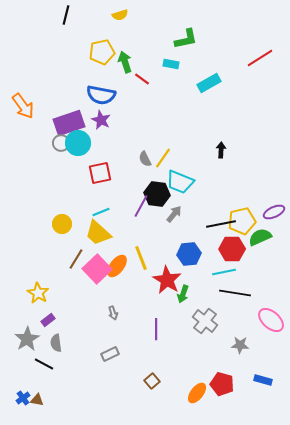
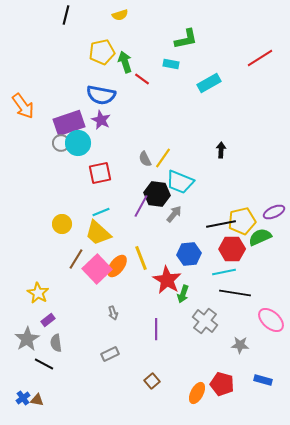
orange ellipse at (197, 393): rotated 10 degrees counterclockwise
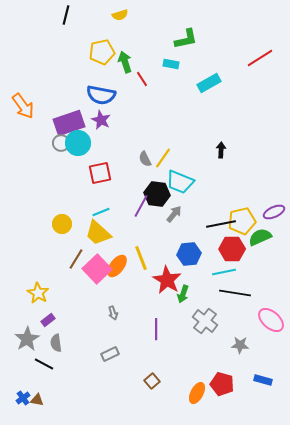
red line at (142, 79): rotated 21 degrees clockwise
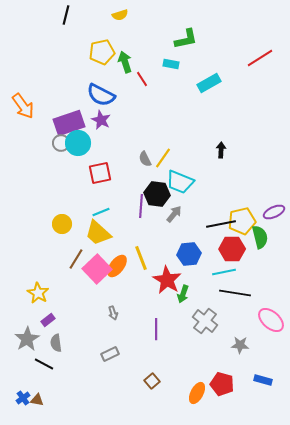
blue semicircle at (101, 95): rotated 16 degrees clockwise
purple line at (141, 206): rotated 25 degrees counterclockwise
green semicircle at (260, 237): rotated 100 degrees clockwise
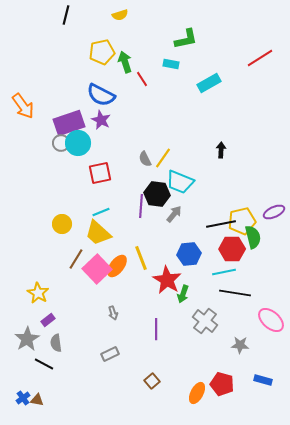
green semicircle at (260, 237): moved 7 px left
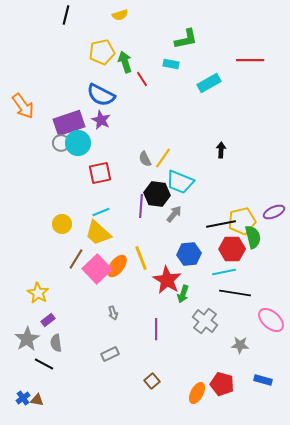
red line at (260, 58): moved 10 px left, 2 px down; rotated 32 degrees clockwise
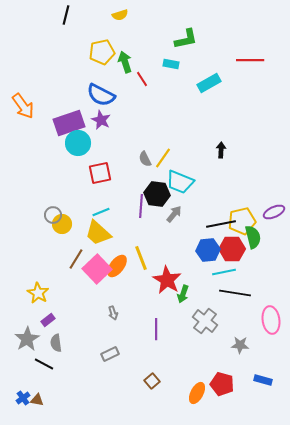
gray circle at (61, 143): moved 8 px left, 72 px down
blue hexagon at (189, 254): moved 19 px right, 4 px up
pink ellipse at (271, 320): rotated 40 degrees clockwise
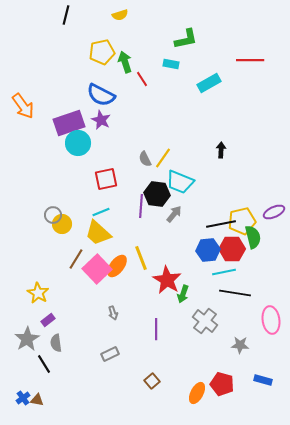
red square at (100, 173): moved 6 px right, 6 px down
black line at (44, 364): rotated 30 degrees clockwise
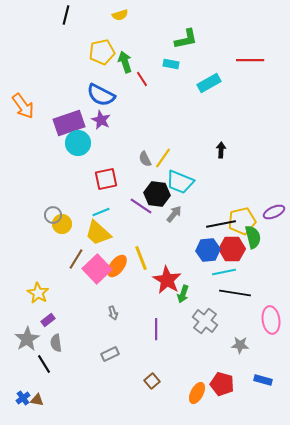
purple line at (141, 206): rotated 60 degrees counterclockwise
